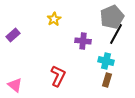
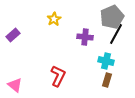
purple cross: moved 2 px right, 4 px up
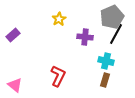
yellow star: moved 5 px right
brown rectangle: moved 2 px left
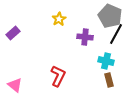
gray pentagon: moved 2 px left, 1 px up; rotated 25 degrees counterclockwise
purple rectangle: moved 2 px up
brown rectangle: moved 4 px right; rotated 32 degrees counterclockwise
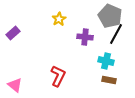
brown rectangle: rotated 64 degrees counterclockwise
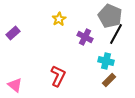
purple cross: rotated 21 degrees clockwise
brown rectangle: rotated 56 degrees counterclockwise
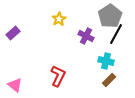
gray pentagon: rotated 15 degrees clockwise
purple cross: moved 1 px right, 1 px up
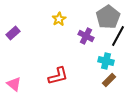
gray pentagon: moved 2 px left, 1 px down
black line: moved 2 px right, 2 px down
red L-shape: rotated 50 degrees clockwise
pink triangle: moved 1 px left, 1 px up
